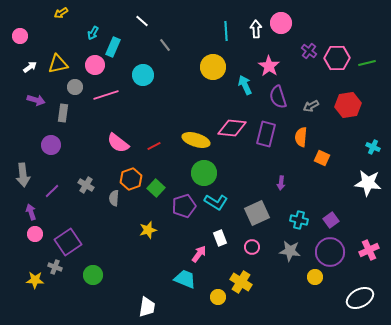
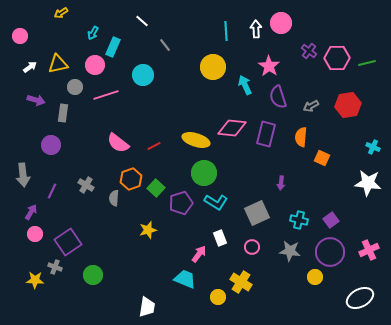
purple line at (52, 191): rotated 21 degrees counterclockwise
purple pentagon at (184, 206): moved 3 px left, 3 px up
purple arrow at (31, 212): rotated 49 degrees clockwise
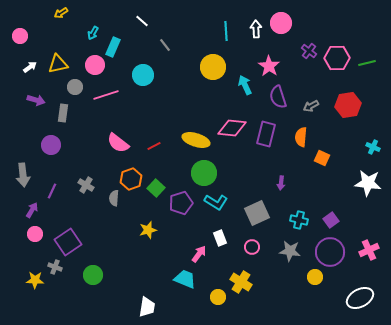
purple arrow at (31, 212): moved 1 px right, 2 px up
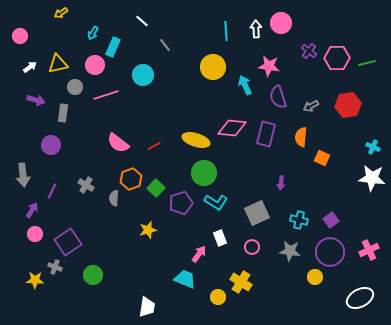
pink star at (269, 66): rotated 25 degrees counterclockwise
white star at (368, 183): moved 4 px right, 5 px up
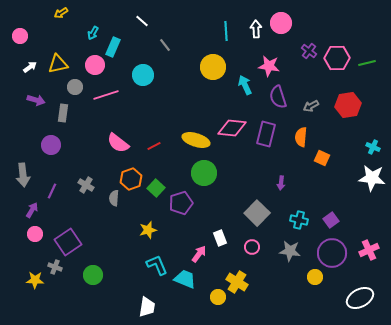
cyan L-shape at (216, 202): moved 59 px left, 63 px down; rotated 145 degrees counterclockwise
gray square at (257, 213): rotated 20 degrees counterclockwise
purple circle at (330, 252): moved 2 px right, 1 px down
yellow cross at (241, 282): moved 4 px left
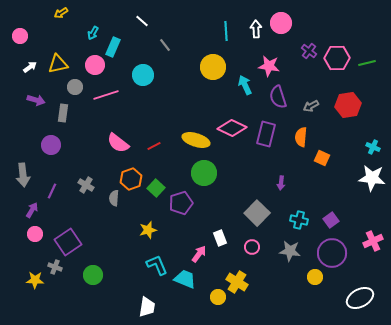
pink diamond at (232, 128): rotated 20 degrees clockwise
pink cross at (369, 250): moved 4 px right, 9 px up
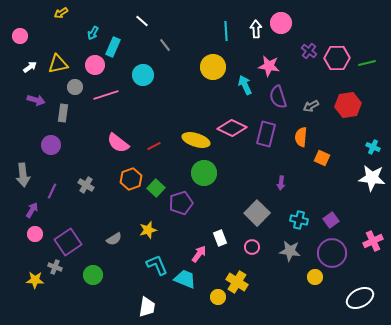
gray semicircle at (114, 198): moved 41 px down; rotated 126 degrees counterclockwise
